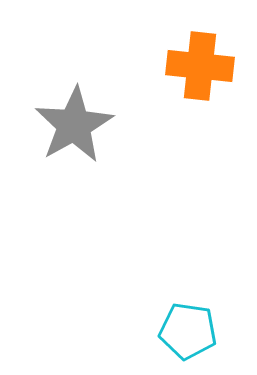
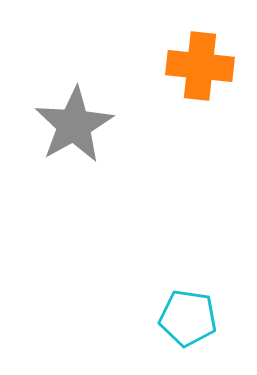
cyan pentagon: moved 13 px up
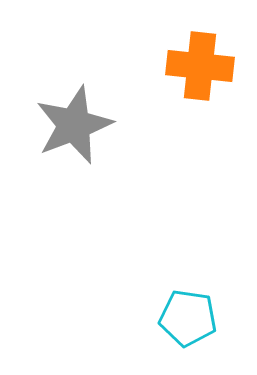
gray star: rotated 8 degrees clockwise
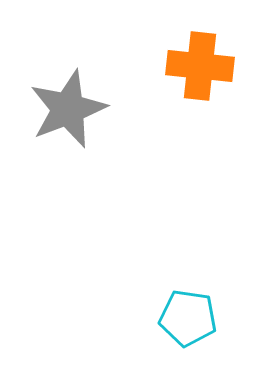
gray star: moved 6 px left, 16 px up
